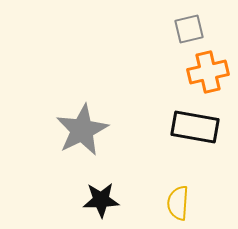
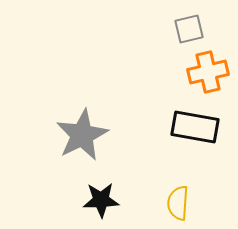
gray star: moved 5 px down
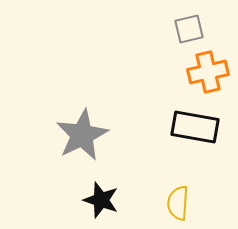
black star: rotated 21 degrees clockwise
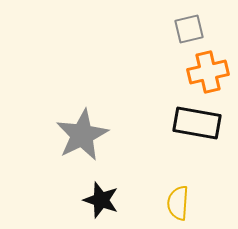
black rectangle: moved 2 px right, 4 px up
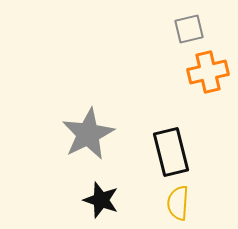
black rectangle: moved 26 px left, 29 px down; rotated 66 degrees clockwise
gray star: moved 6 px right, 1 px up
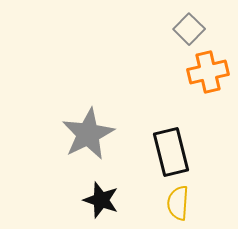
gray square: rotated 32 degrees counterclockwise
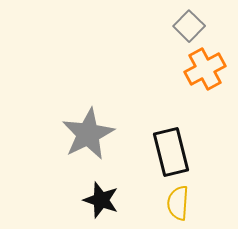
gray square: moved 3 px up
orange cross: moved 3 px left, 3 px up; rotated 15 degrees counterclockwise
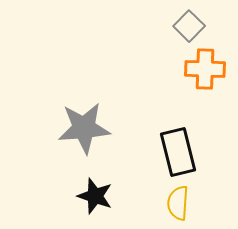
orange cross: rotated 30 degrees clockwise
gray star: moved 4 px left, 6 px up; rotated 22 degrees clockwise
black rectangle: moved 7 px right
black star: moved 6 px left, 4 px up
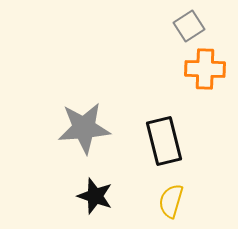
gray square: rotated 12 degrees clockwise
black rectangle: moved 14 px left, 11 px up
yellow semicircle: moved 7 px left, 2 px up; rotated 12 degrees clockwise
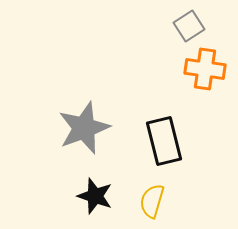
orange cross: rotated 6 degrees clockwise
gray star: rotated 16 degrees counterclockwise
yellow semicircle: moved 19 px left
